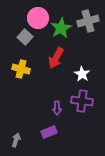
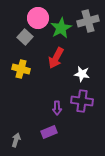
white star: rotated 21 degrees counterclockwise
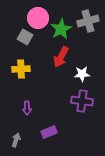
green star: moved 1 px down
gray square: rotated 14 degrees counterclockwise
red arrow: moved 5 px right, 1 px up
yellow cross: rotated 18 degrees counterclockwise
white star: rotated 14 degrees counterclockwise
purple arrow: moved 30 px left
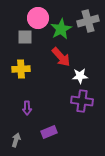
gray square: rotated 28 degrees counterclockwise
red arrow: rotated 70 degrees counterclockwise
white star: moved 2 px left, 2 px down
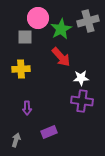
white star: moved 1 px right, 2 px down
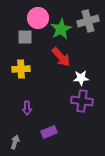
gray arrow: moved 1 px left, 2 px down
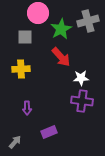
pink circle: moved 5 px up
gray arrow: rotated 24 degrees clockwise
